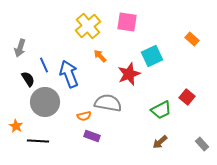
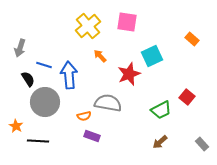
blue line: rotated 49 degrees counterclockwise
blue arrow: moved 1 px down; rotated 16 degrees clockwise
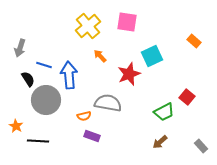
orange rectangle: moved 2 px right, 2 px down
gray circle: moved 1 px right, 2 px up
green trapezoid: moved 3 px right, 2 px down
gray rectangle: moved 1 px left, 2 px down
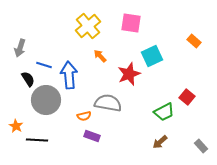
pink square: moved 4 px right, 1 px down
black line: moved 1 px left, 1 px up
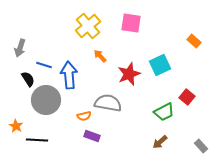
cyan square: moved 8 px right, 9 px down
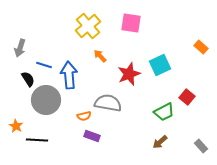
orange rectangle: moved 7 px right, 6 px down
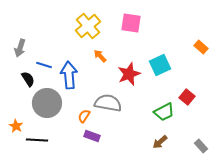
gray circle: moved 1 px right, 3 px down
orange semicircle: rotated 136 degrees clockwise
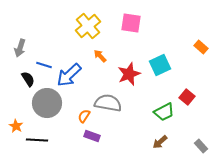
blue arrow: rotated 128 degrees counterclockwise
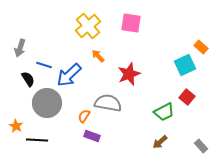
orange arrow: moved 2 px left
cyan square: moved 25 px right
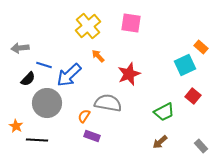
gray arrow: rotated 66 degrees clockwise
black semicircle: rotated 77 degrees clockwise
red square: moved 6 px right, 1 px up
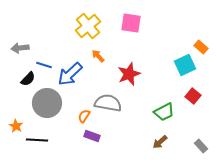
blue arrow: moved 1 px right, 1 px up
